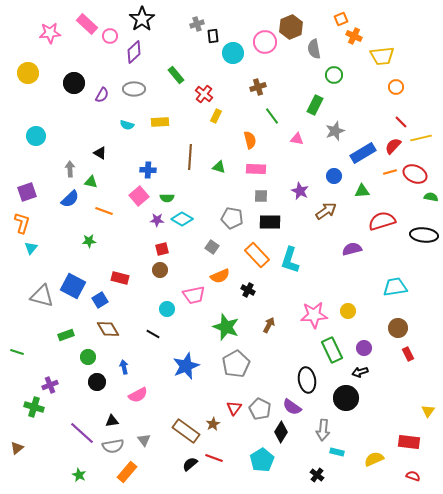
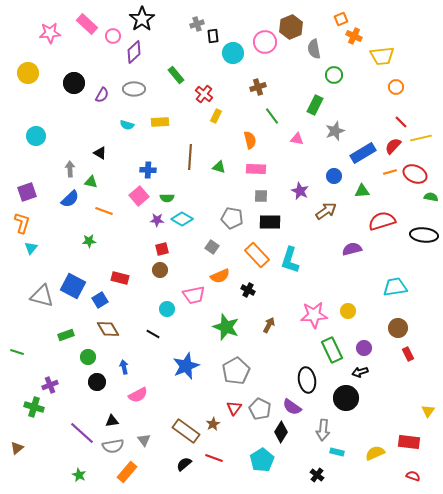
pink circle at (110, 36): moved 3 px right
gray pentagon at (236, 364): moved 7 px down
yellow semicircle at (374, 459): moved 1 px right, 6 px up
black semicircle at (190, 464): moved 6 px left
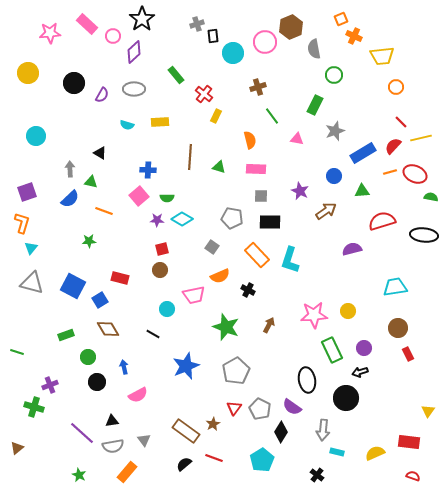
gray triangle at (42, 296): moved 10 px left, 13 px up
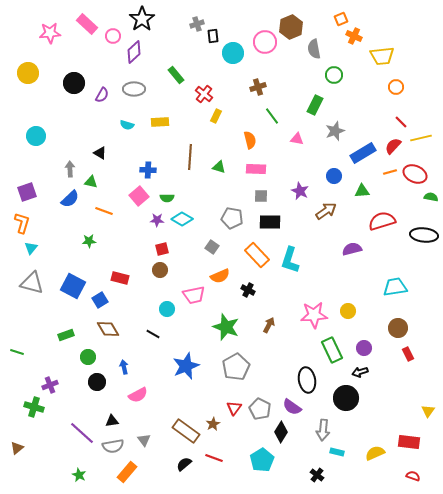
gray pentagon at (236, 371): moved 4 px up
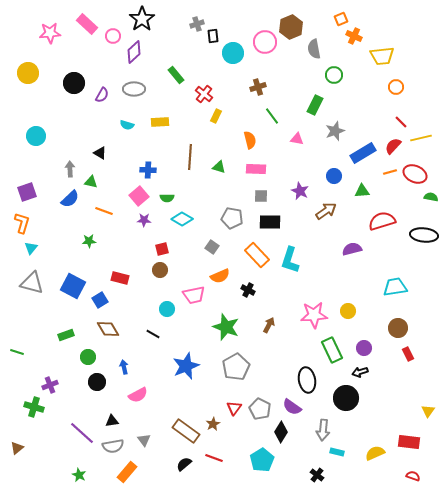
purple star at (157, 220): moved 13 px left
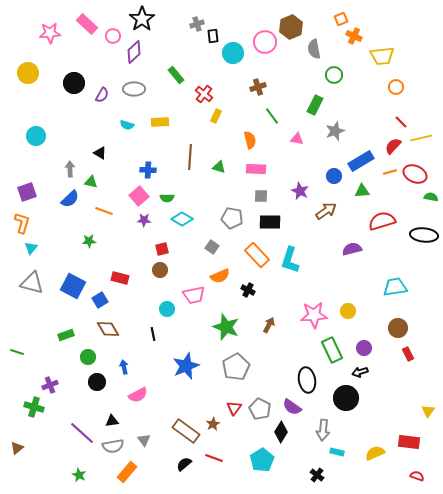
blue rectangle at (363, 153): moved 2 px left, 8 px down
black line at (153, 334): rotated 48 degrees clockwise
red semicircle at (413, 476): moved 4 px right
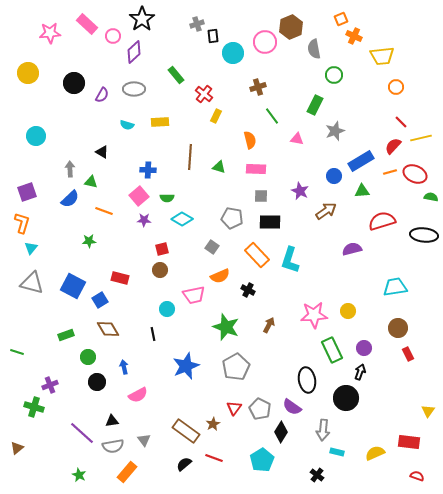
black triangle at (100, 153): moved 2 px right, 1 px up
black arrow at (360, 372): rotated 126 degrees clockwise
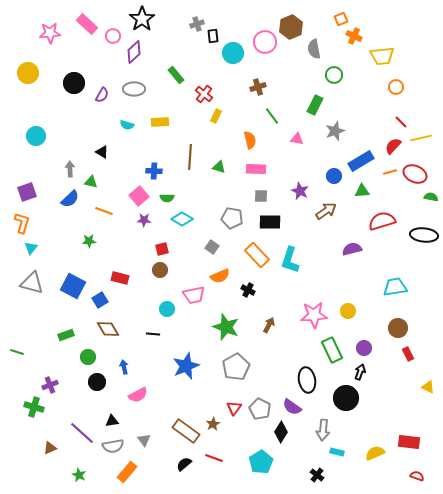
blue cross at (148, 170): moved 6 px right, 1 px down
black line at (153, 334): rotated 72 degrees counterclockwise
yellow triangle at (428, 411): moved 24 px up; rotated 40 degrees counterclockwise
brown triangle at (17, 448): moved 33 px right; rotated 16 degrees clockwise
cyan pentagon at (262, 460): moved 1 px left, 2 px down
